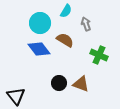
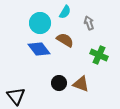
cyan semicircle: moved 1 px left, 1 px down
gray arrow: moved 3 px right, 1 px up
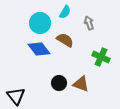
green cross: moved 2 px right, 2 px down
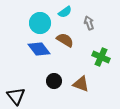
cyan semicircle: rotated 24 degrees clockwise
black circle: moved 5 px left, 2 px up
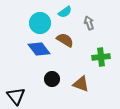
green cross: rotated 30 degrees counterclockwise
black circle: moved 2 px left, 2 px up
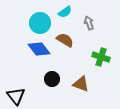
green cross: rotated 24 degrees clockwise
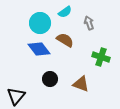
black circle: moved 2 px left
black triangle: rotated 18 degrees clockwise
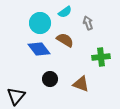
gray arrow: moved 1 px left
green cross: rotated 24 degrees counterclockwise
